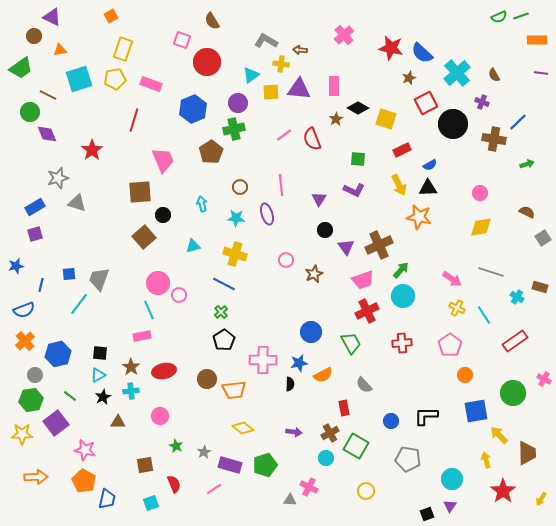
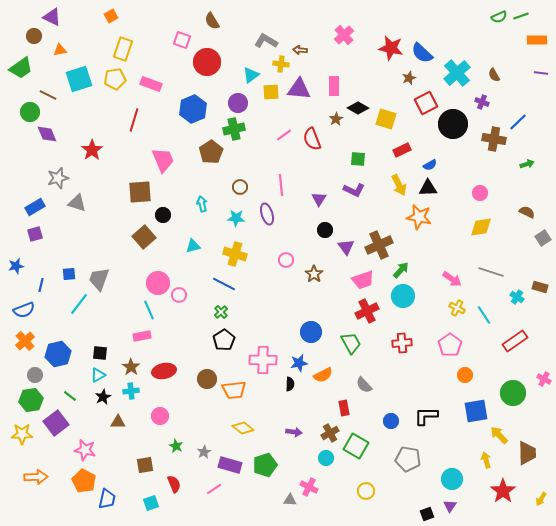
brown star at (314, 274): rotated 12 degrees counterclockwise
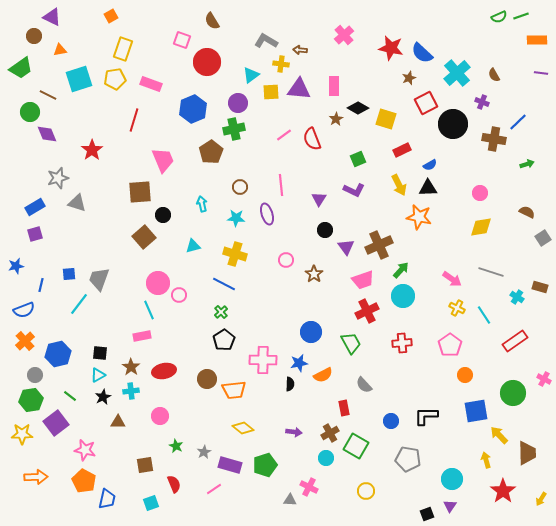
green square at (358, 159): rotated 28 degrees counterclockwise
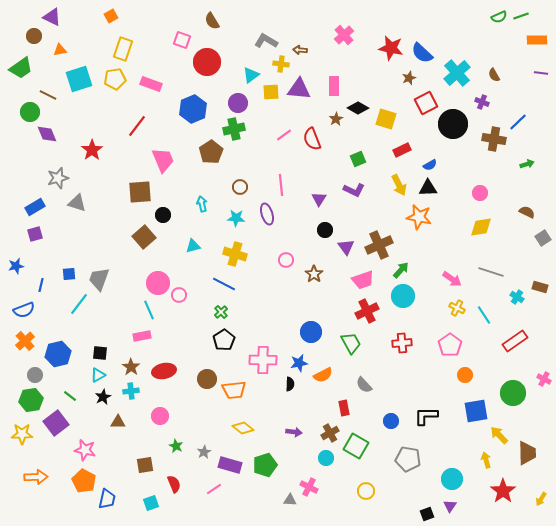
red line at (134, 120): moved 3 px right, 6 px down; rotated 20 degrees clockwise
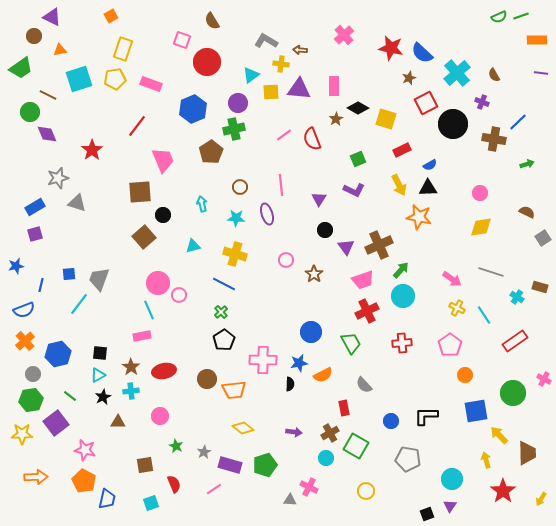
gray circle at (35, 375): moved 2 px left, 1 px up
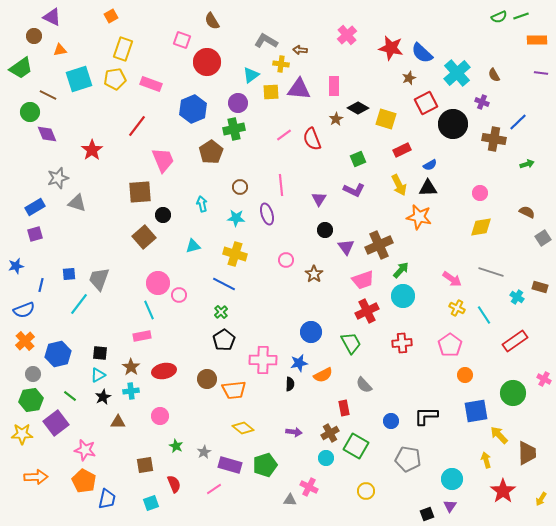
pink cross at (344, 35): moved 3 px right
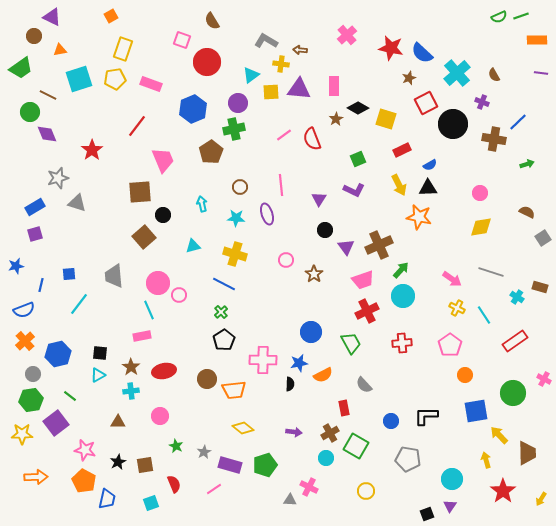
gray trapezoid at (99, 279): moved 15 px right, 3 px up; rotated 25 degrees counterclockwise
black star at (103, 397): moved 15 px right, 65 px down
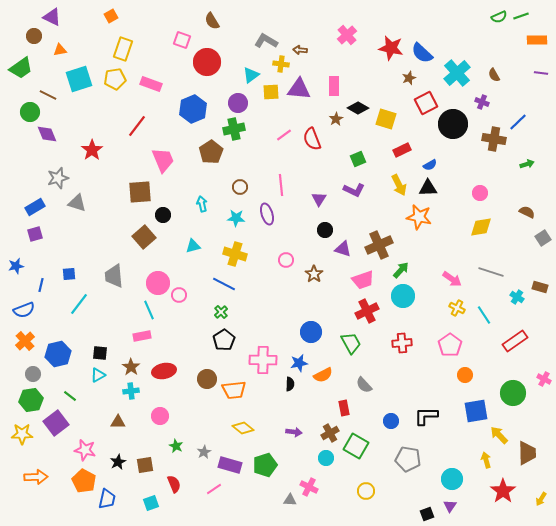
purple triangle at (346, 247): moved 3 px left, 2 px down; rotated 36 degrees counterclockwise
